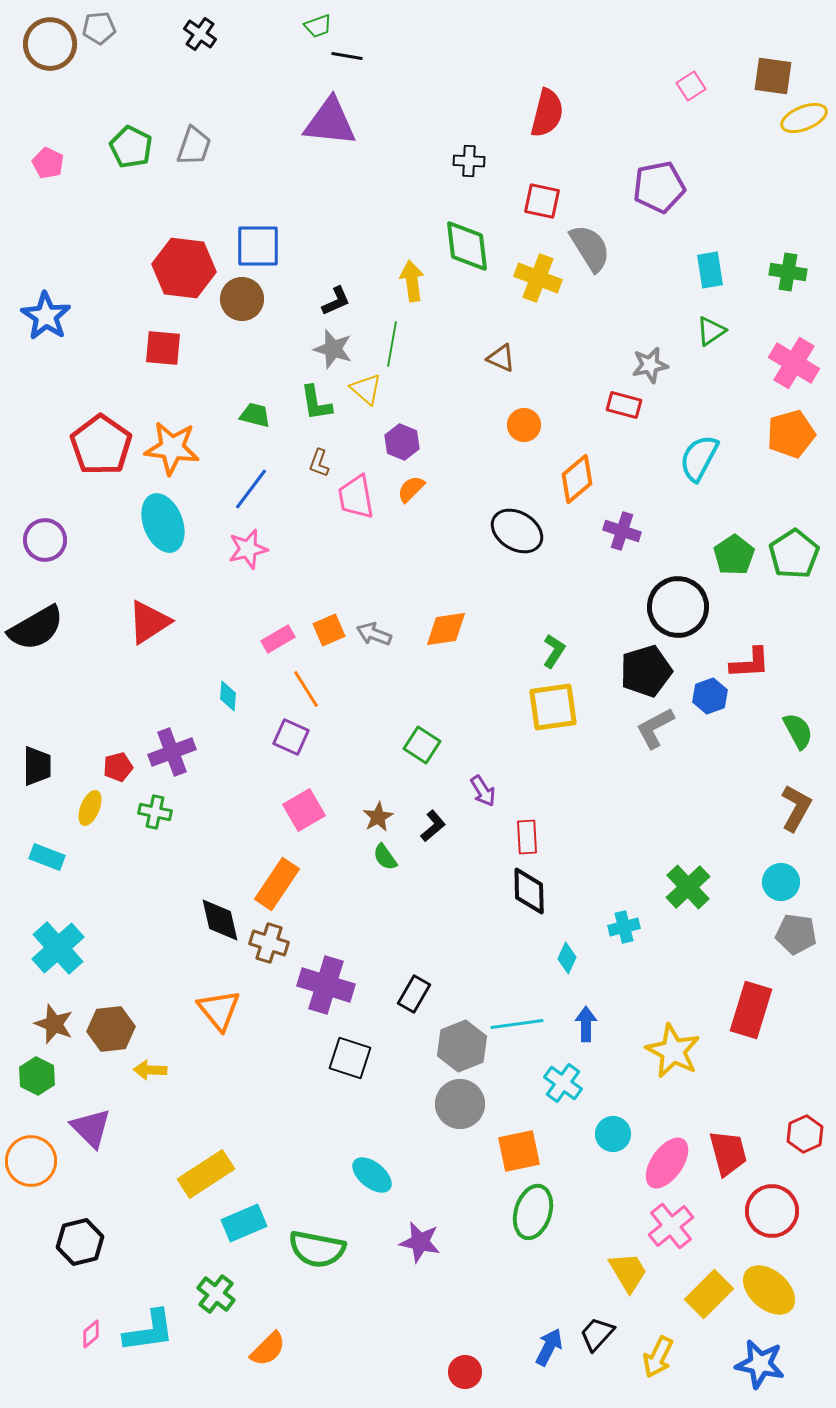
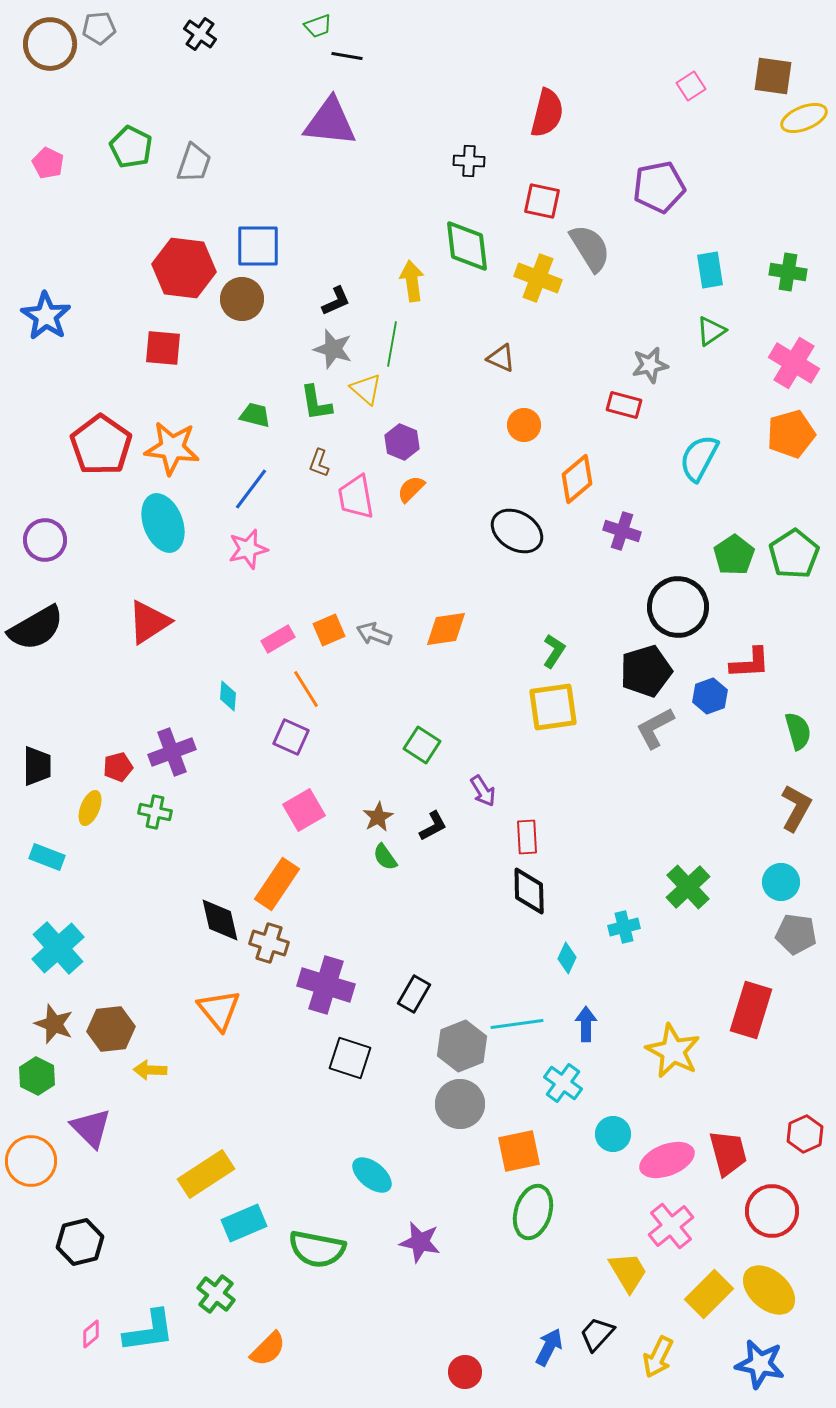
gray trapezoid at (194, 146): moved 17 px down
green semicircle at (798, 731): rotated 12 degrees clockwise
black L-shape at (433, 826): rotated 12 degrees clockwise
pink ellipse at (667, 1163): moved 3 px up; rotated 34 degrees clockwise
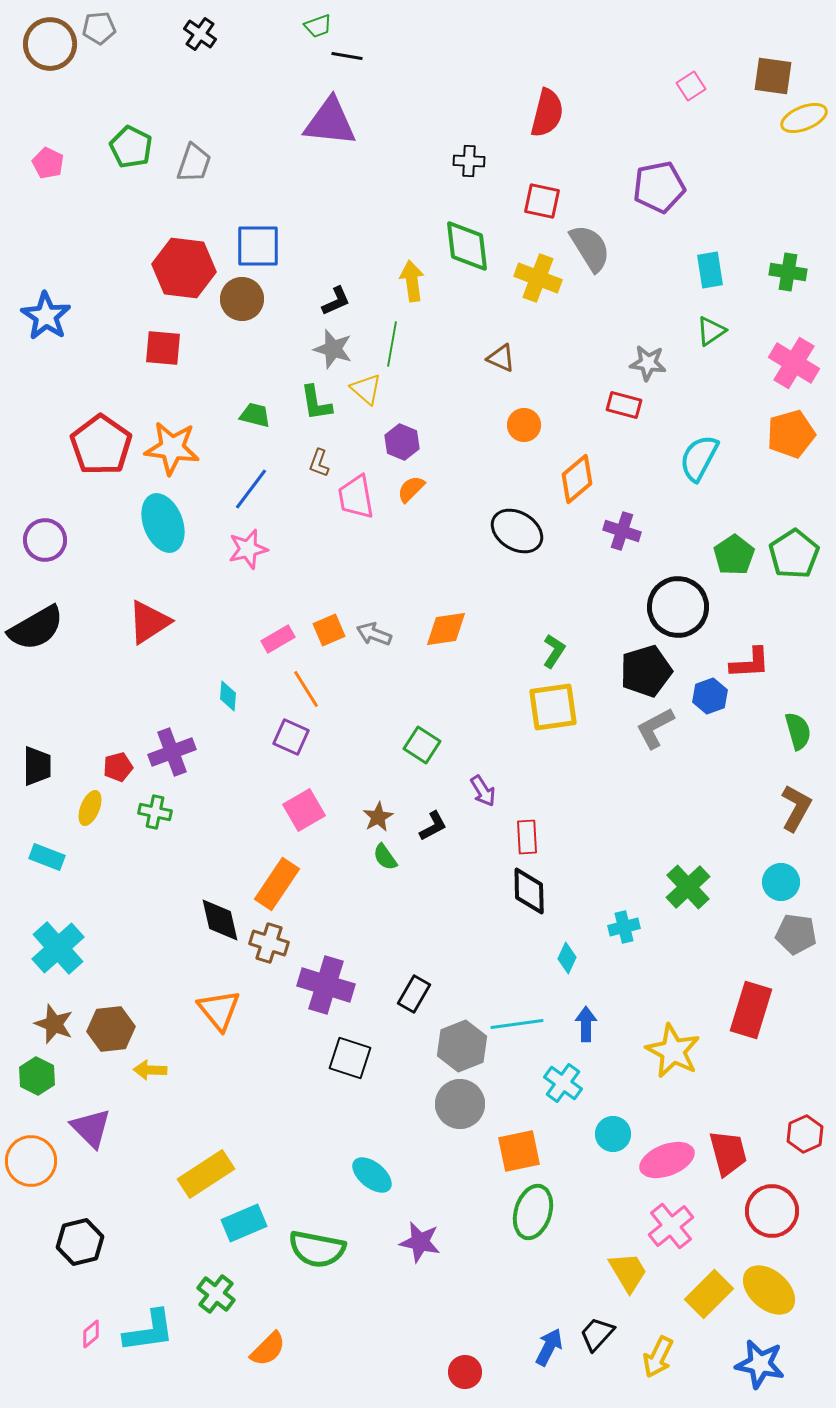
gray star at (650, 365): moved 2 px left, 2 px up; rotated 18 degrees clockwise
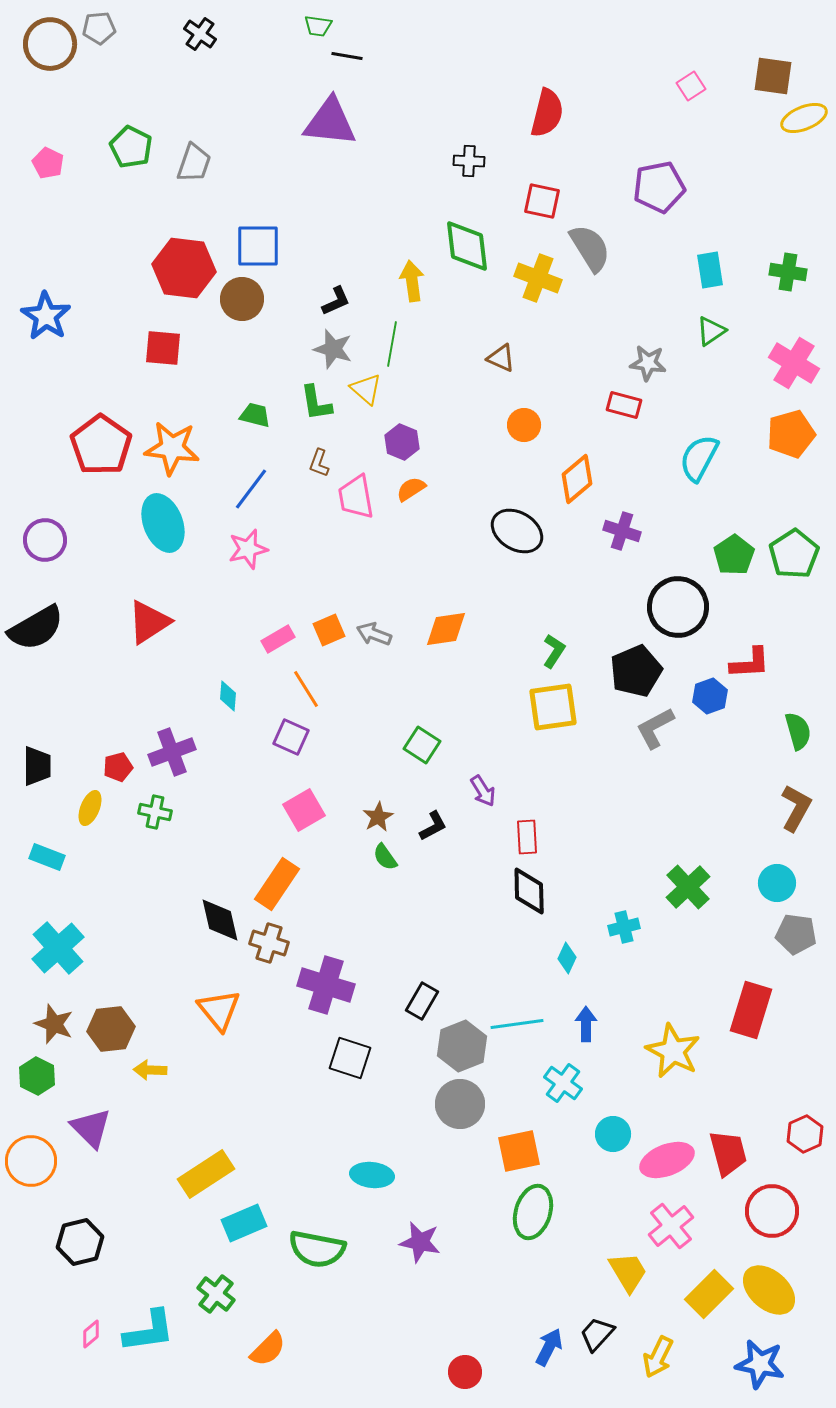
green trapezoid at (318, 26): rotated 28 degrees clockwise
orange semicircle at (411, 489): rotated 12 degrees clockwise
black pentagon at (646, 671): moved 10 px left; rotated 6 degrees counterclockwise
cyan circle at (781, 882): moved 4 px left, 1 px down
black rectangle at (414, 994): moved 8 px right, 7 px down
cyan ellipse at (372, 1175): rotated 33 degrees counterclockwise
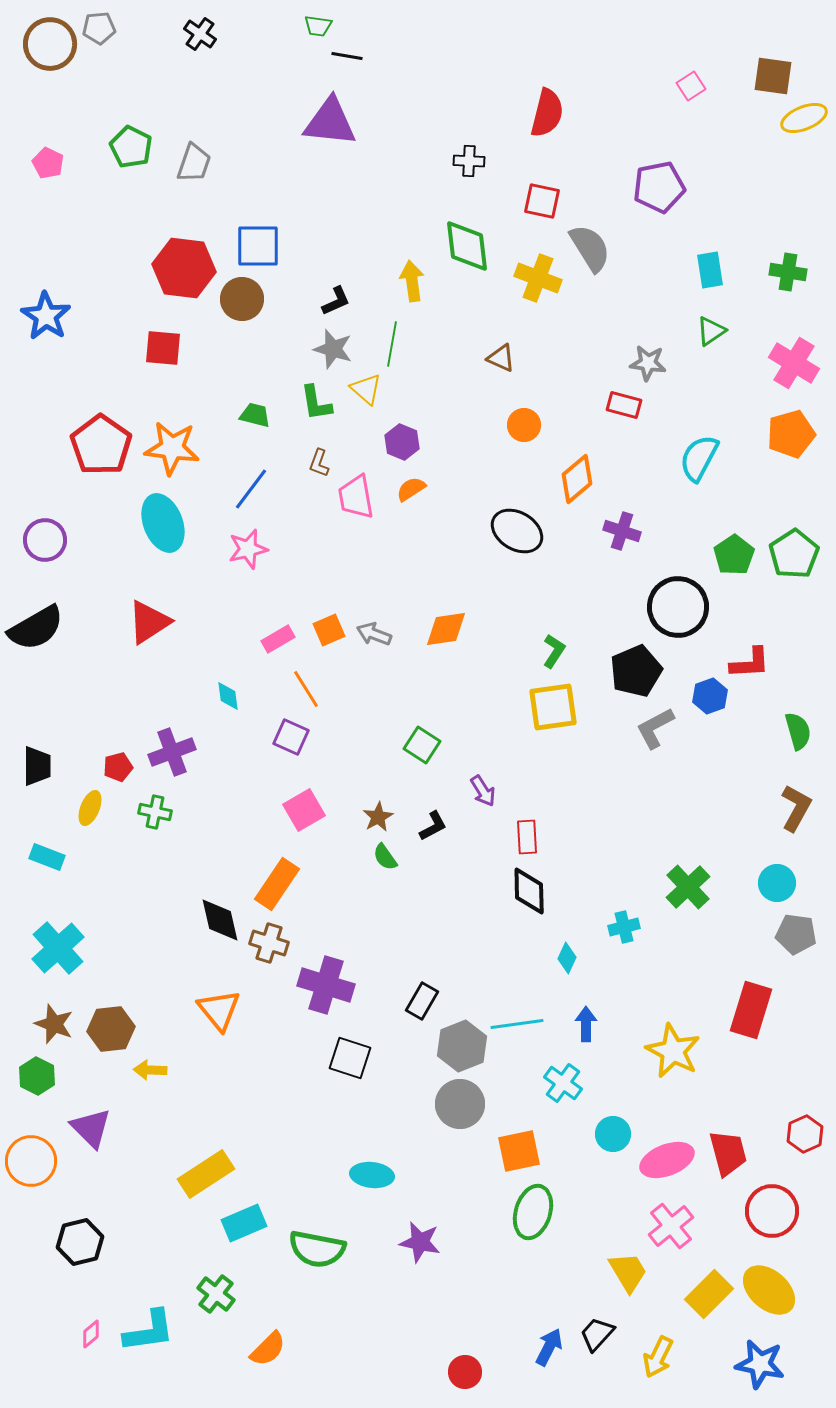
cyan diamond at (228, 696): rotated 12 degrees counterclockwise
